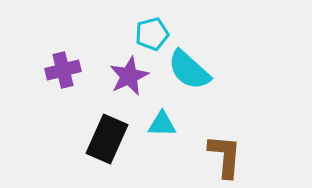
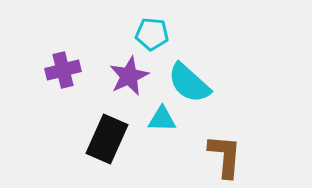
cyan pentagon: rotated 20 degrees clockwise
cyan semicircle: moved 13 px down
cyan triangle: moved 5 px up
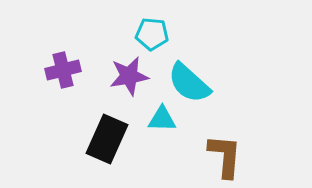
purple star: rotated 15 degrees clockwise
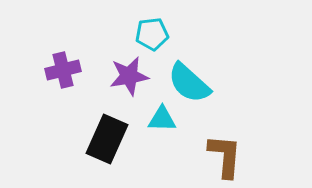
cyan pentagon: rotated 12 degrees counterclockwise
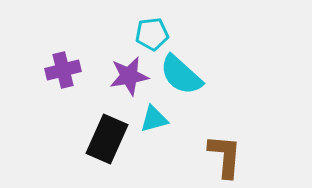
cyan semicircle: moved 8 px left, 8 px up
cyan triangle: moved 8 px left; rotated 16 degrees counterclockwise
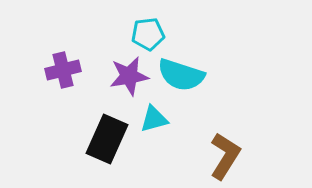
cyan pentagon: moved 4 px left
cyan semicircle: rotated 24 degrees counterclockwise
brown L-shape: rotated 27 degrees clockwise
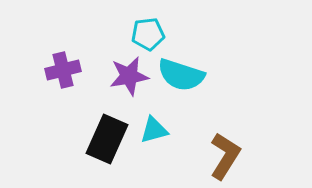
cyan triangle: moved 11 px down
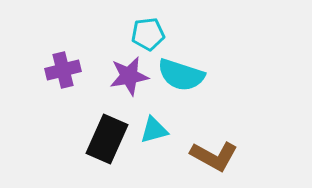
brown L-shape: moved 11 px left; rotated 87 degrees clockwise
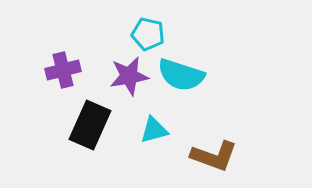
cyan pentagon: rotated 20 degrees clockwise
black rectangle: moved 17 px left, 14 px up
brown L-shape: rotated 9 degrees counterclockwise
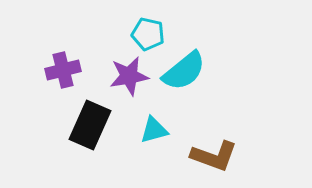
cyan semicircle: moved 3 px right, 4 px up; rotated 57 degrees counterclockwise
